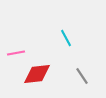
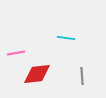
cyan line: rotated 54 degrees counterclockwise
gray line: rotated 30 degrees clockwise
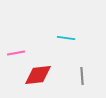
red diamond: moved 1 px right, 1 px down
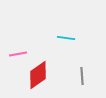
pink line: moved 2 px right, 1 px down
red diamond: rotated 28 degrees counterclockwise
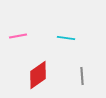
pink line: moved 18 px up
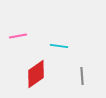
cyan line: moved 7 px left, 8 px down
red diamond: moved 2 px left, 1 px up
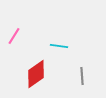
pink line: moved 4 px left; rotated 48 degrees counterclockwise
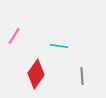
red diamond: rotated 20 degrees counterclockwise
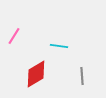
red diamond: rotated 24 degrees clockwise
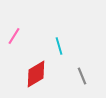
cyan line: rotated 66 degrees clockwise
gray line: rotated 18 degrees counterclockwise
